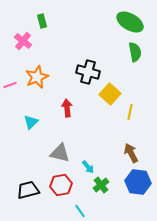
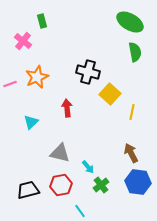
pink line: moved 1 px up
yellow line: moved 2 px right
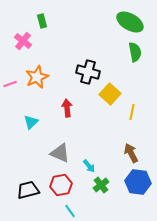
gray triangle: rotated 10 degrees clockwise
cyan arrow: moved 1 px right, 1 px up
cyan line: moved 10 px left
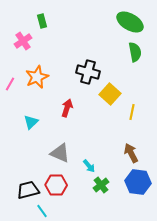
pink cross: rotated 18 degrees clockwise
pink line: rotated 40 degrees counterclockwise
red arrow: rotated 24 degrees clockwise
red hexagon: moved 5 px left; rotated 10 degrees clockwise
cyan line: moved 28 px left
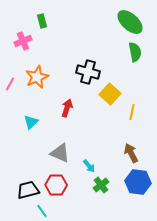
green ellipse: rotated 12 degrees clockwise
pink cross: rotated 12 degrees clockwise
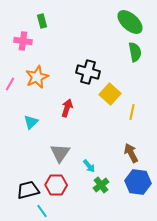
pink cross: rotated 30 degrees clockwise
gray triangle: rotated 40 degrees clockwise
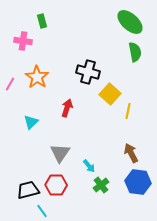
orange star: rotated 15 degrees counterclockwise
yellow line: moved 4 px left, 1 px up
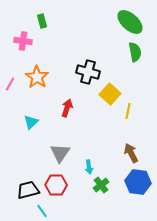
cyan arrow: moved 1 px down; rotated 32 degrees clockwise
